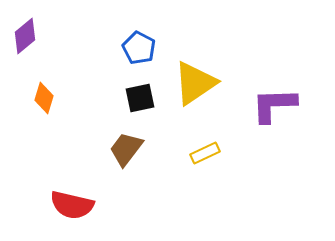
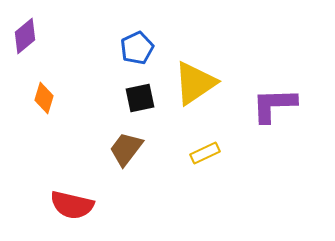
blue pentagon: moved 2 px left; rotated 20 degrees clockwise
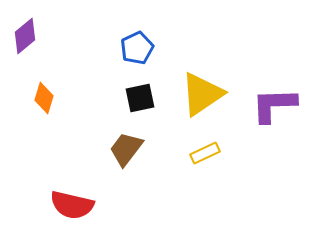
yellow triangle: moved 7 px right, 11 px down
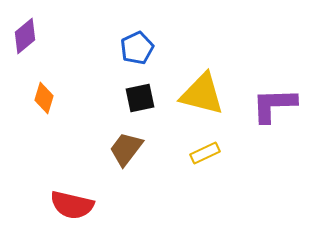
yellow triangle: rotated 48 degrees clockwise
